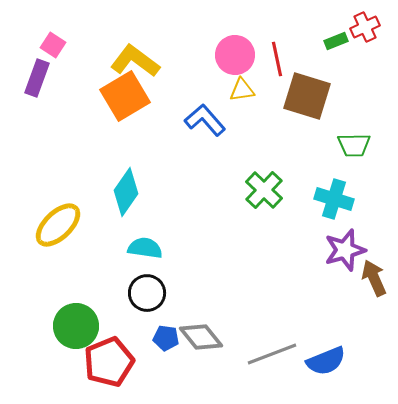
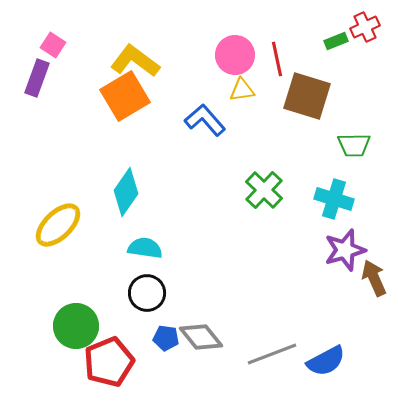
blue semicircle: rotated 6 degrees counterclockwise
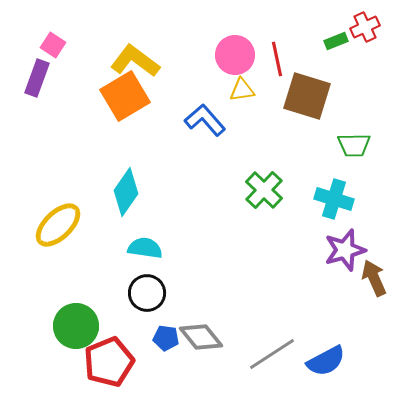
gray line: rotated 12 degrees counterclockwise
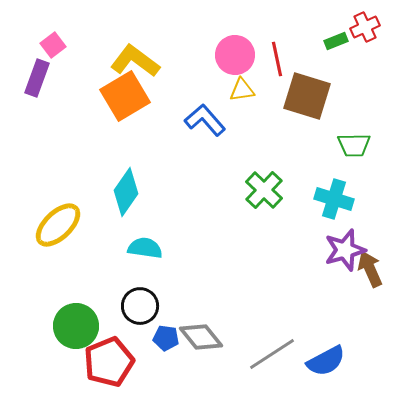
pink square: rotated 20 degrees clockwise
brown arrow: moved 4 px left, 9 px up
black circle: moved 7 px left, 13 px down
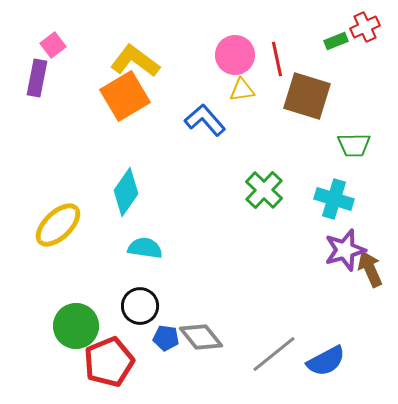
purple rectangle: rotated 9 degrees counterclockwise
gray line: moved 2 px right; rotated 6 degrees counterclockwise
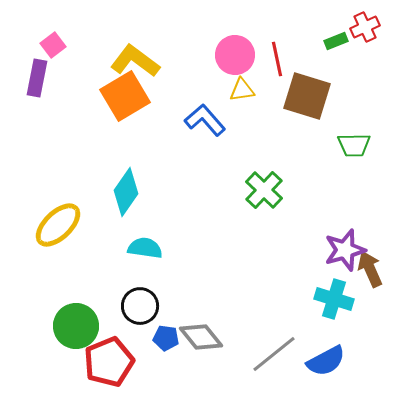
cyan cross: moved 100 px down
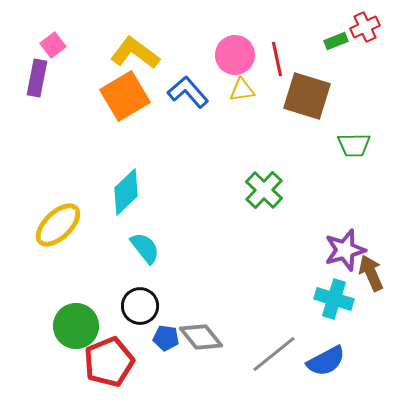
yellow L-shape: moved 8 px up
blue L-shape: moved 17 px left, 28 px up
cyan diamond: rotated 12 degrees clockwise
cyan semicircle: rotated 44 degrees clockwise
brown arrow: moved 1 px right, 4 px down
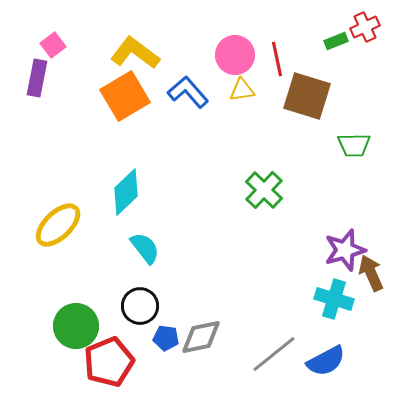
gray diamond: rotated 63 degrees counterclockwise
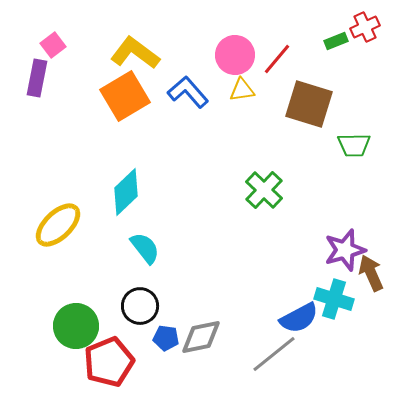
red line: rotated 52 degrees clockwise
brown square: moved 2 px right, 8 px down
blue semicircle: moved 27 px left, 43 px up
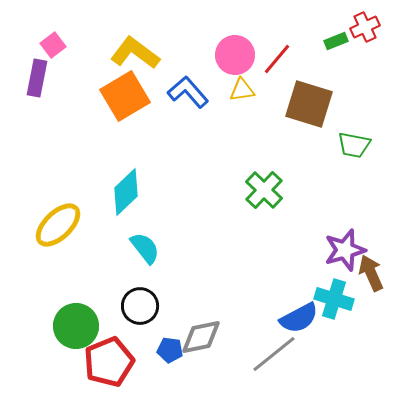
green trapezoid: rotated 12 degrees clockwise
blue pentagon: moved 4 px right, 12 px down
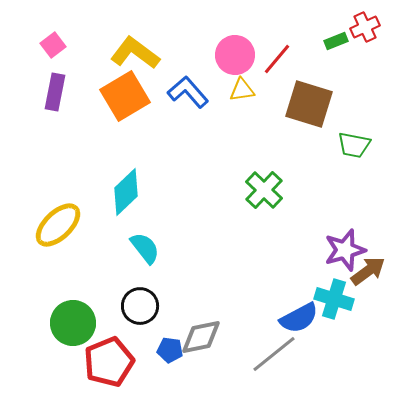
purple rectangle: moved 18 px right, 14 px down
brown arrow: moved 3 px left, 2 px up; rotated 78 degrees clockwise
green circle: moved 3 px left, 3 px up
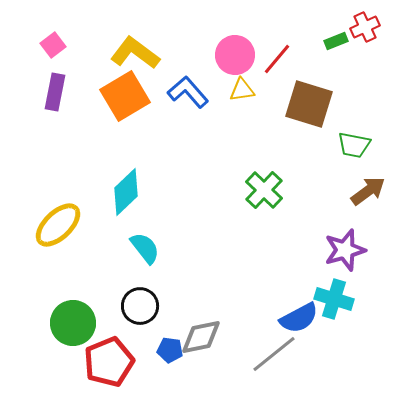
brown arrow: moved 80 px up
